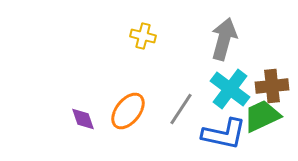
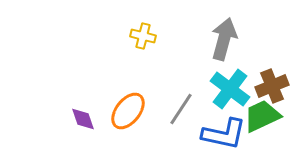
brown cross: rotated 16 degrees counterclockwise
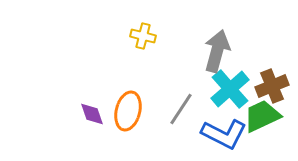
gray arrow: moved 7 px left, 12 px down
cyan cross: rotated 12 degrees clockwise
orange ellipse: rotated 24 degrees counterclockwise
purple diamond: moved 9 px right, 5 px up
blue L-shape: rotated 15 degrees clockwise
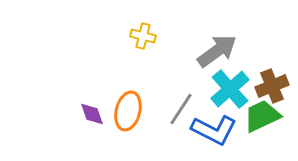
gray arrow: rotated 39 degrees clockwise
blue L-shape: moved 10 px left, 4 px up
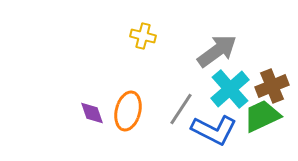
purple diamond: moved 1 px up
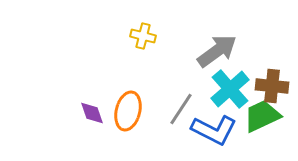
brown cross: rotated 28 degrees clockwise
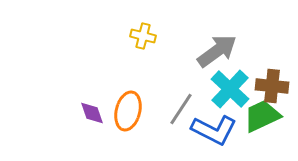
cyan cross: rotated 6 degrees counterclockwise
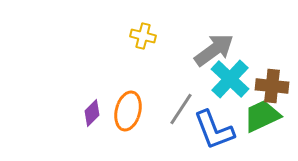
gray arrow: moved 3 px left, 1 px up
cyan cross: moved 10 px up
purple diamond: rotated 64 degrees clockwise
blue L-shape: rotated 42 degrees clockwise
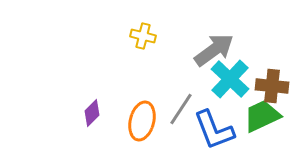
orange ellipse: moved 14 px right, 10 px down
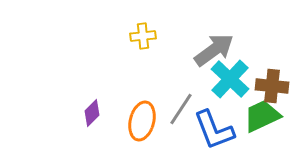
yellow cross: rotated 20 degrees counterclockwise
